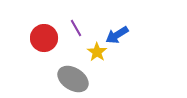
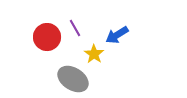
purple line: moved 1 px left
red circle: moved 3 px right, 1 px up
yellow star: moved 3 px left, 2 px down
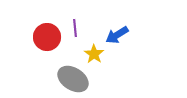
purple line: rotated 24 degrees clockwise
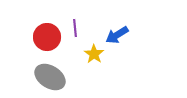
gray ellipse: moved 23 px left, 2 px up
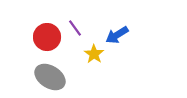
purple line: rotated 30 degrees counterclockwise
